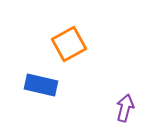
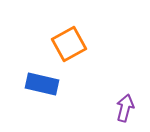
blue rectangle: moved 1 px right, 1 px up
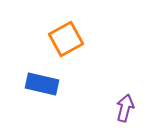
orange square: moved 3 px left, 5 px up
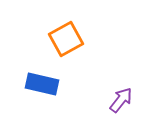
purple arrow: moved 4 px left, 8 px up; rotated 24 degrees clockwise
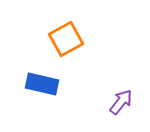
purple arrow: moved 2 px down
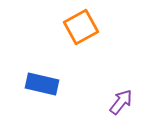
orange square: moved 15 px right, 12 px up
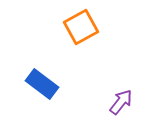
blue rectangle: rotated 24 degrees clockwise
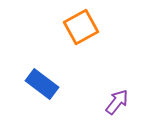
purple arrow: moved 4 px left
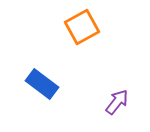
orange square: moved 1 px right
